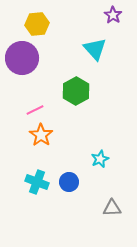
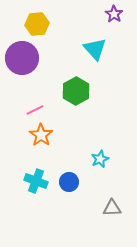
purple star: moved 1 px right, 1 px up
cyan cross: moved 1 px left, 1 px up
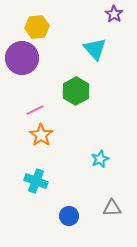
yellow hexagon: moved 3 px down
blue circle: moved 34 px down
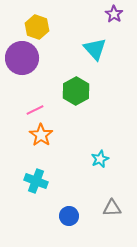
yellow hexagon: rotated 25 degrees clockwise
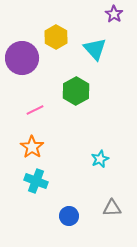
yellow hexagon: moved 19 px right, 10 px down; rotated 10 degrees clockwise
orange star: moved 9 px left, 12 px down
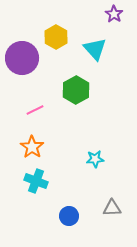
green hexagon: moved 1 px up
cyan star: moved 5 px left; rotated 18 degrees clockwise
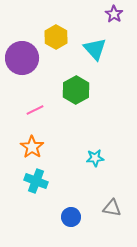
cyan star: moved 1 px up
gray triangle: rotated 12 degrees clockwise
blue circle: moved 2 px right, 1 px down
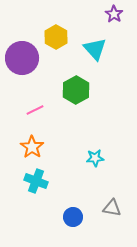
blue circle: moved 2 px right
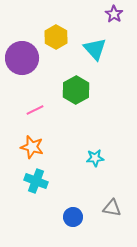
orange star: rotated 20 degrees counterclockwise
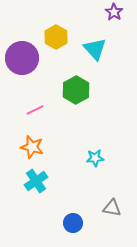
purple star: moved 2 px up
cyan cross: rotated 35 degrees clockwise
blue circle: moved 6 px down
